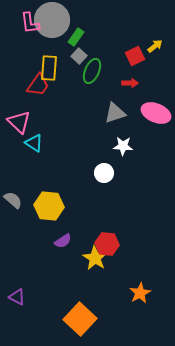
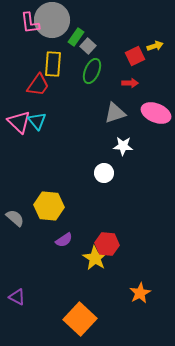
yellow arrow: rotated 21 degrees clockwise
gray square: moved 9 px right, 10 px up
yellow rectangle: moved 4 px right, 4 px up
cyan triangle: moved 3 px right, 22 px up; rotated 18 degrees clockwise
gray semicircle: moved 2 px right, 18 px down
purple semicircle: moved 1 px right, 1 px up
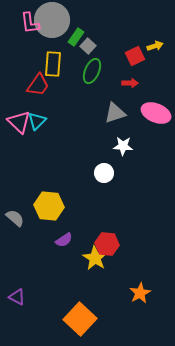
cyan triangle: rotated 24 degrees clockwise
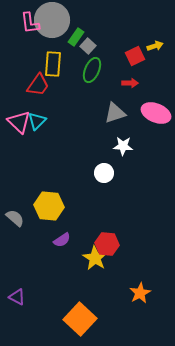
green ellipse: moved 1 px up
purple semicircle: moved 2 px left
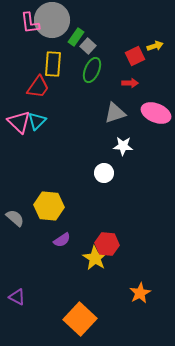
red trapezoid: moved 2 px down
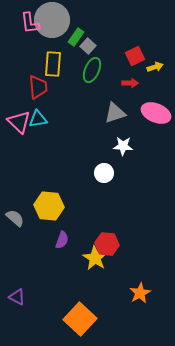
yellow arrow: moved 21 px down
red trapezoid: rotated 40 degrees counterclockwise
cyan triangle: moved 1 px right, 2 px up; rotated 36 degrees clockwise
purple semicircle: rotated 36 degrees counterclockwise
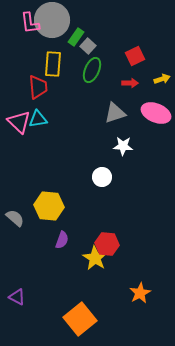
yellow arrow: moved 7 px right, 12 px down
white circle: moved 2 px left, 4 px down
orange square: rotated 8 degrees clockwise
